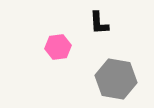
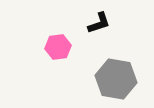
black L-shape: rotated 105 degrees counterclockwise
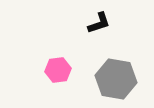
pink hexagon: moved 23 px down
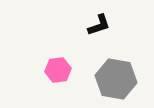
black L-shape: moved 2 px down
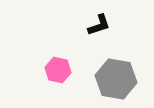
pink hexagon: rotated 20 degrees clockwise
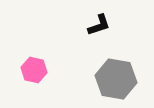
pink hexagon: moved 24 px left
